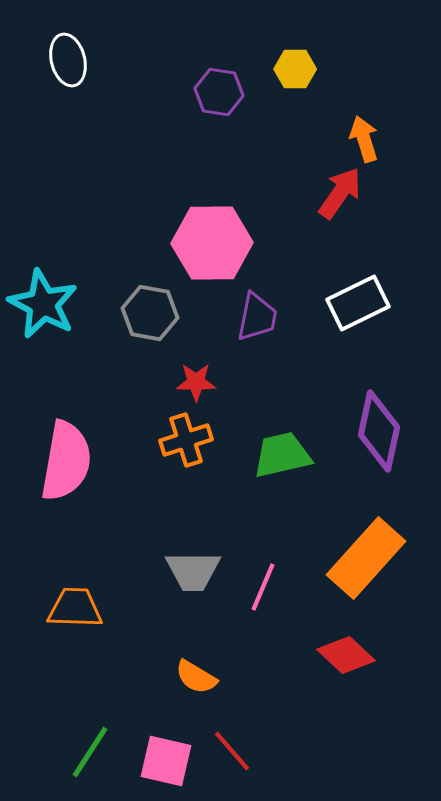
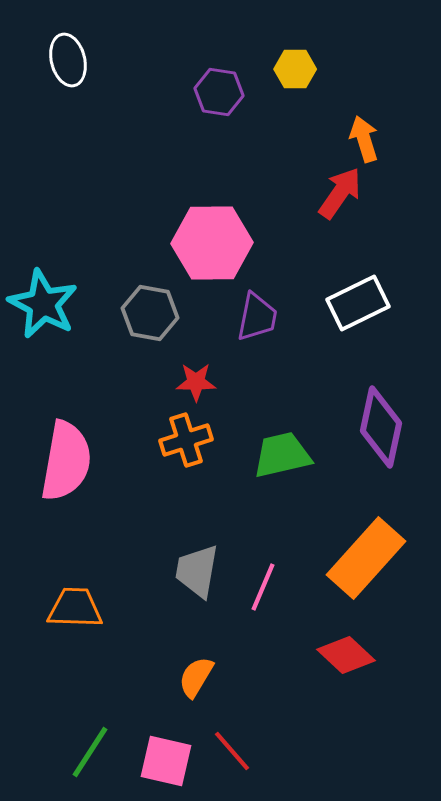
purple diamond: moved 2 px right, 4 px up
gray trapezoid: moved 4 px right; rotated 100 degrees clockwise
orange semicircle: rotated 90 degrees clockwise
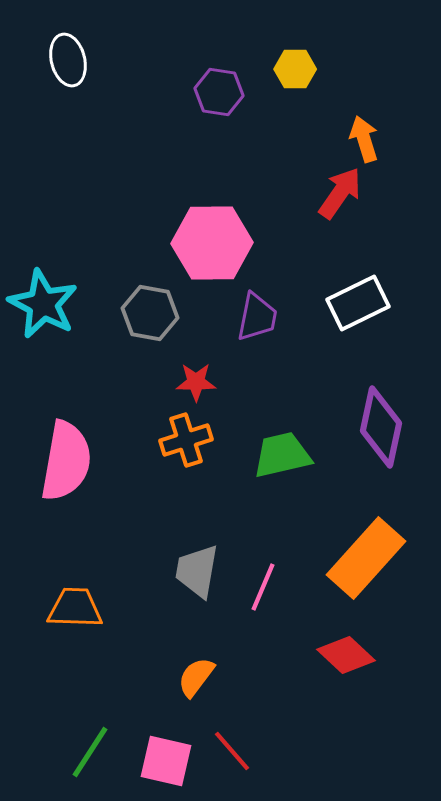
orange semicircle: rotated 6 degrees clockwise
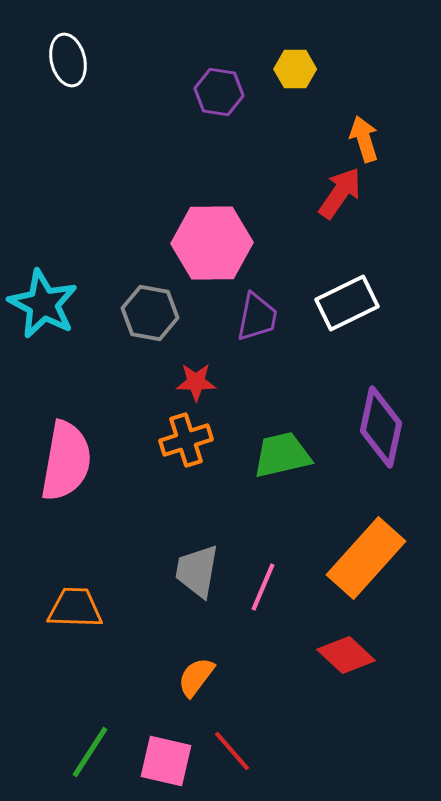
white rectangle: moved 11 px left
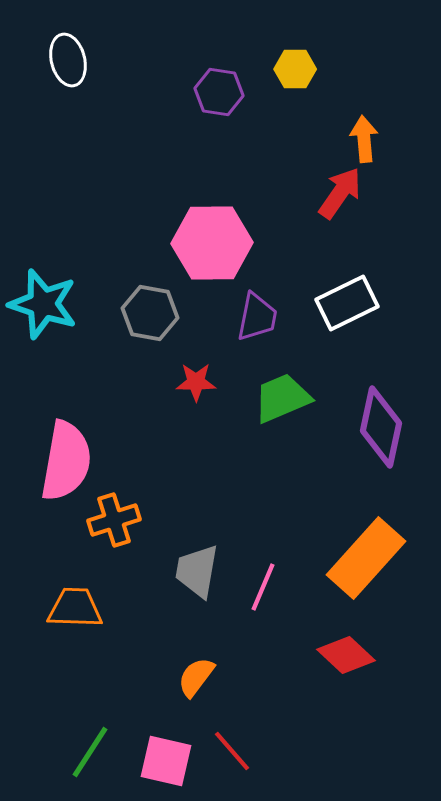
orange arrow: rotated 12 degrees clockwise
cyan star: rotated 10 degrees counterclockwise
orange cross: moved 72 px left, 80 px down
green trapezoid: moved 57 px up; rotated 10 degrees counterclockwise
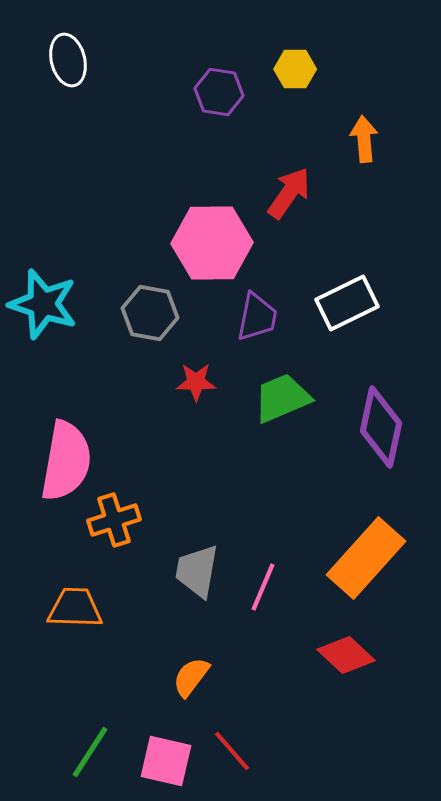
red arrow: moved 51 px left
orange semicircle: moved 5 px left
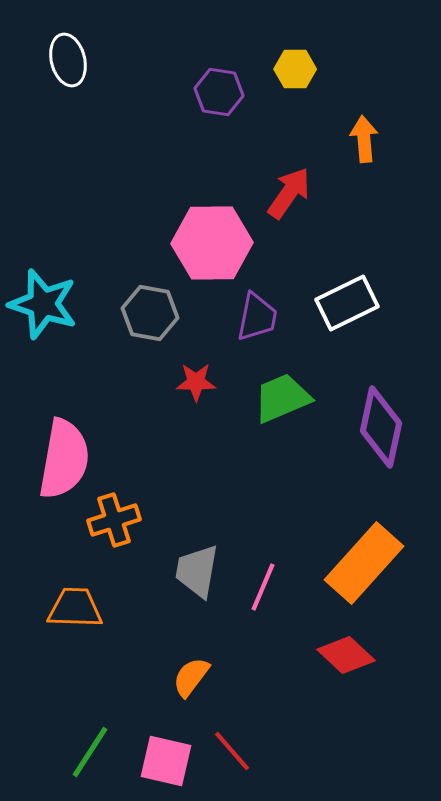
pink semicircle: moved 2 px left, 2 px up
orange rectangle: moved 2 px left, 5 px down
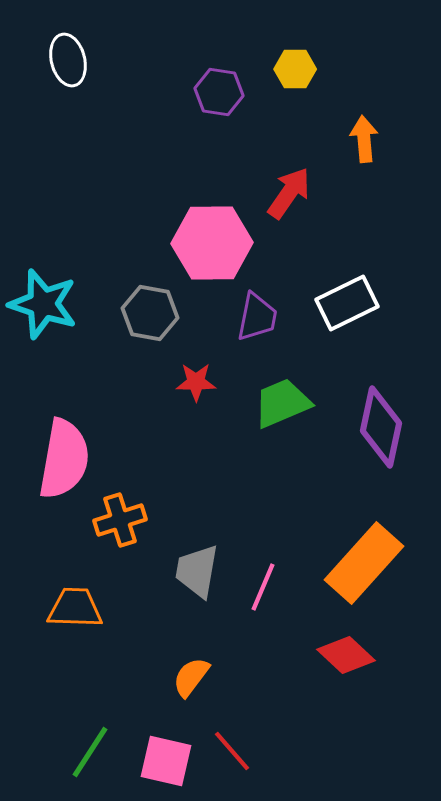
green trapezoid: moved 5 px down
orange cross: moved 6 px right
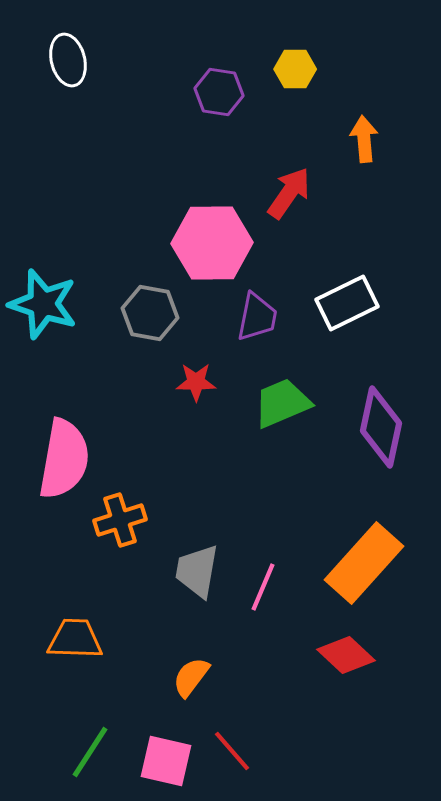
orange trapezoid: moved 31 px down
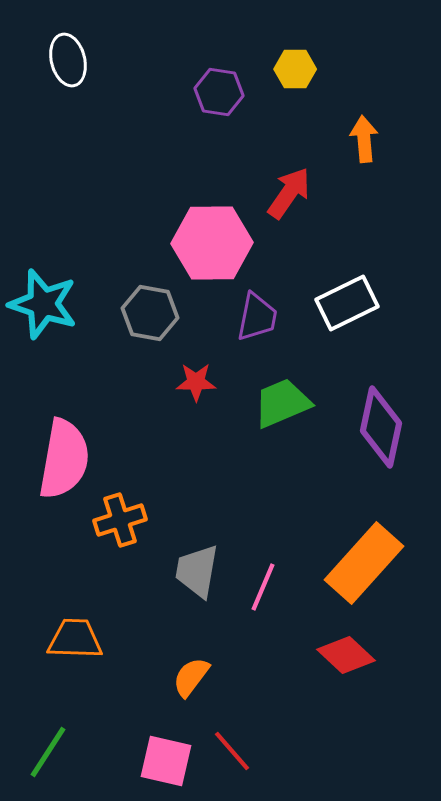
green line: moved 42 px left
